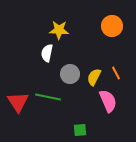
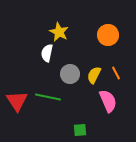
orange circle: moved 4 px left, 9 px down
yellow star: moved 2 px down; rotated 24 degrees clockwise
yellow semicircle: moved 2 px up
red triangle: moved 1 px left, 1 px up
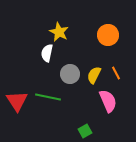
green square: moved 5 px right, 1 px down; rotated 24 degrees counterclockwise
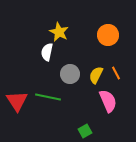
white semicircle: moved 1 px up
yellow semicircle: moved 2 px right
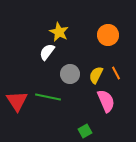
white semicircle: rotated 24 degrees clockwise
pink semicircle: moved 2 px left
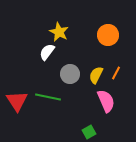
orange line: rotated 56 degrees clockwise
green square: moved 4 px right, 1 px down
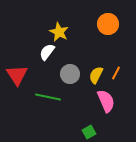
orange circle: moved 11 px up
red triangle: moved 26 px up
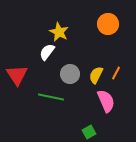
green line: moved 3 px right
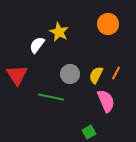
white semicircle: moved 10 px left, 7 px up
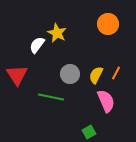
yellow star: moved 2 px left, 1 px down
